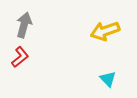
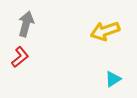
gray arrow: moved 2 px right, 1 px up
cyan triangle: moved 5 px right; rotated 42 degrees clockwise
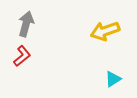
red L-shape: moved 2 px right, 1 px up
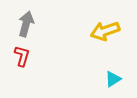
red L-shape: rotated 35 degrees counterclockwise
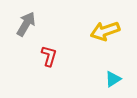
gray arrow: rotated 15 degrees clockwise
red L-shape: moved 27 px right
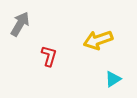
gray arrow: moved 6 px left
yellow arrow: moved 7 px left, 9 px down
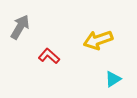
gray arrow: moved 3 px down
red L-shape: rotated 65 degrees counterclockwise
